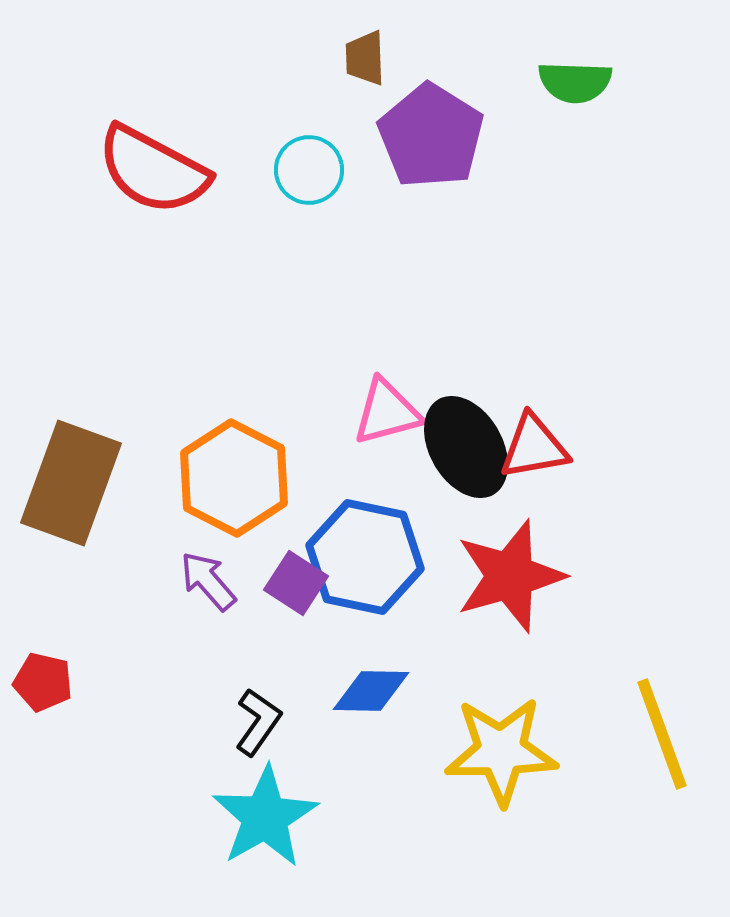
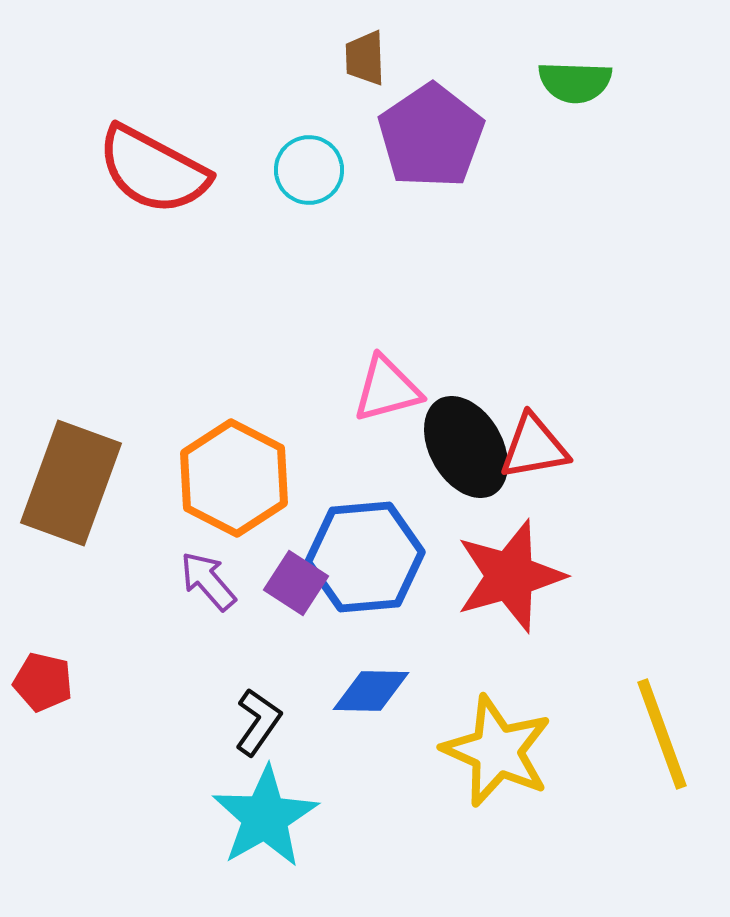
purple pentagon: rotated 6 degrees clockwise
pink triangle: moved 23 px up
blue hexagon: rotated 17 degrees counterclockwise
yellow star: moved 4 px left; rotated 25 degrees clockwise
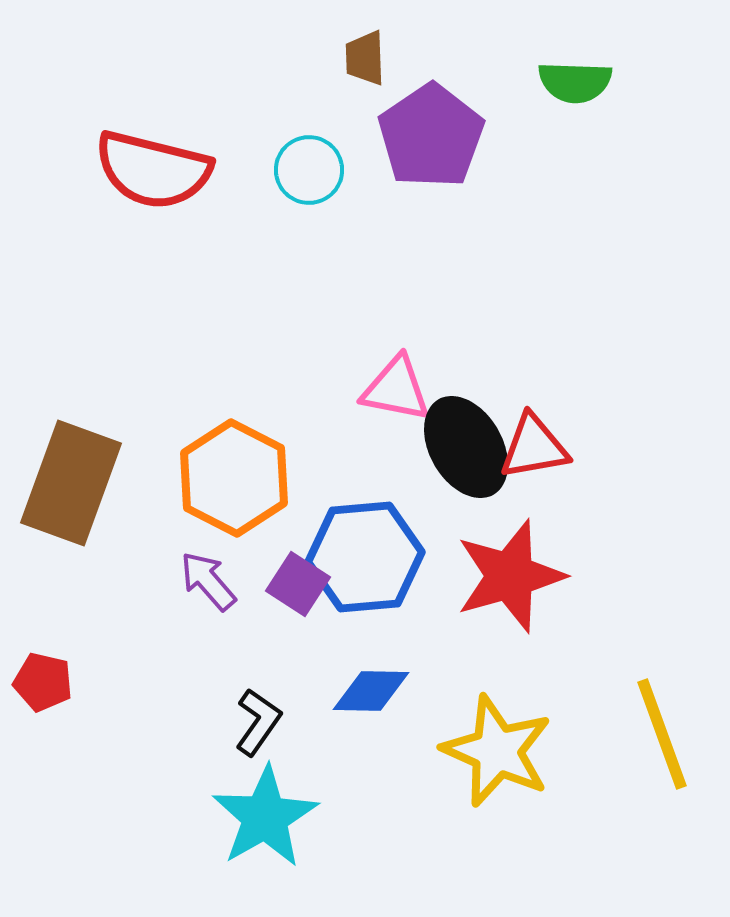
red semicircle: rotated 14 degrees counterclockwise
pink triangle: moved 9 px right; rotated 26 degrees clockwise
purple square: moved 2 px right, 1 px down
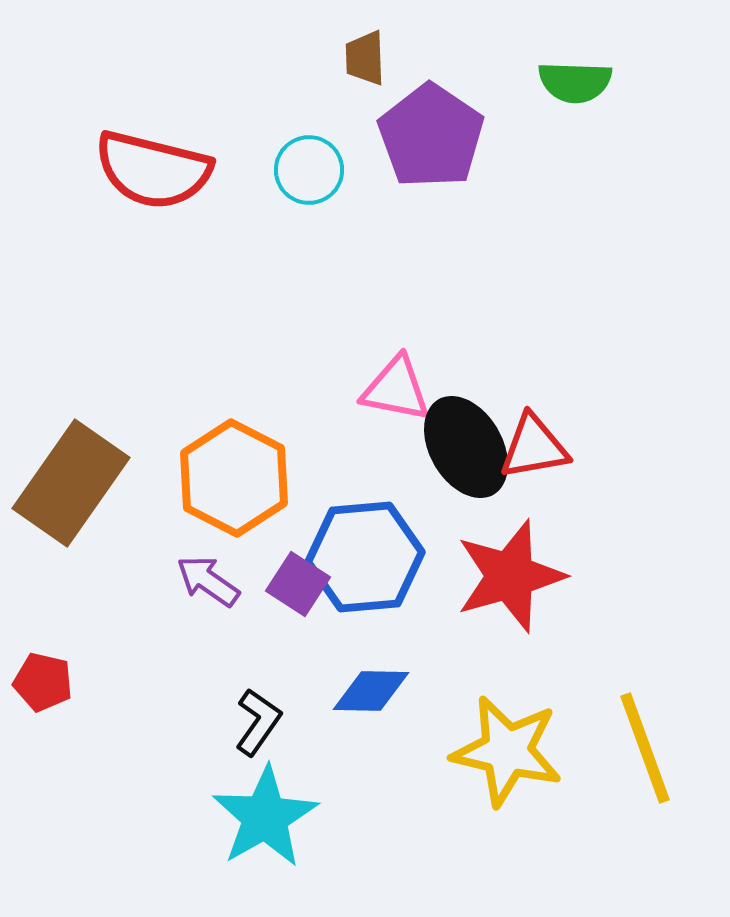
purple pentagon: rotated 4 degrees counterclockwise
brown rectangle: rotated 15 degrees clockwise
purple arrow: rotated 14 degrees counterclockwise
yellow line: moved 17 px left, 14 px down
yellow star: moved 10 px right; rotated 11 degrees counterclockwise
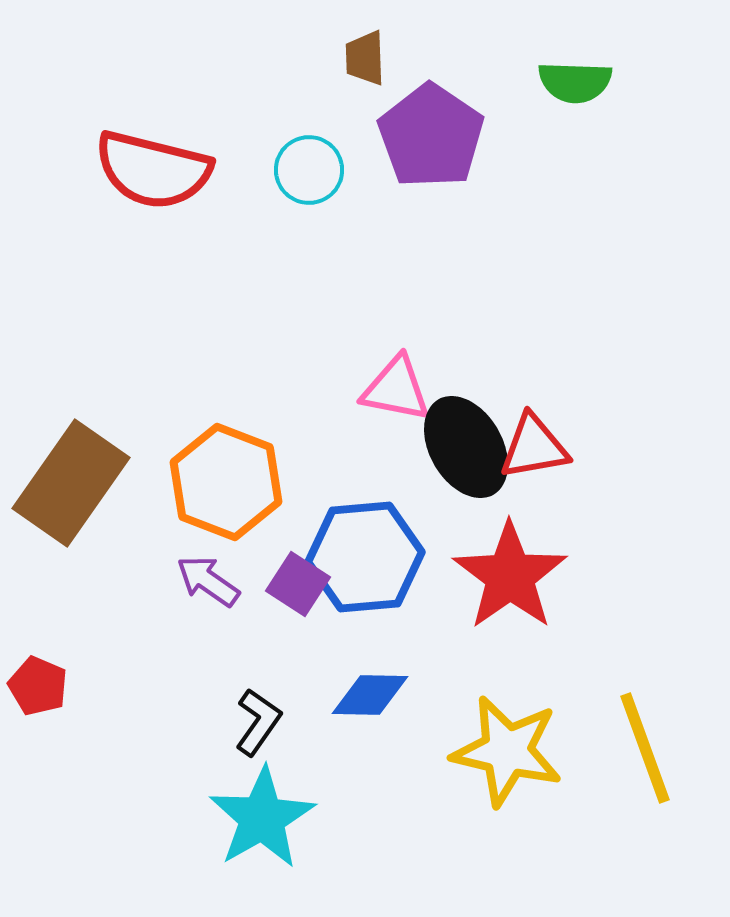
orange hexagon: moved 8 px left, 4 px down; rotated 6 degrees counterclockwise
red star: rotated 19 degrees counterclockwise
red pentagon: moved 5 px left, 4 px down; rotated 10 degrees clockwise
blue diamond: moved 1 px left, 4 px down
cyan star: moved 3 px left, 1 px down
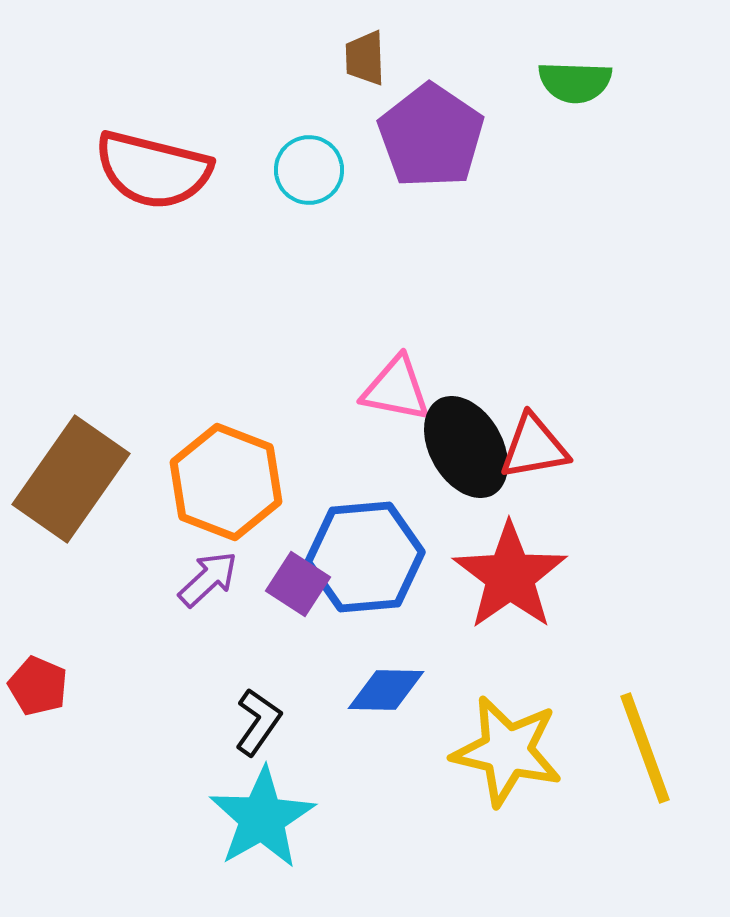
brown rectangle: moved 4 px up
purple arrow: moved 2 px up; rotated 102 degrees clockwise
blue diamond: moved 16 px right, 5 px up
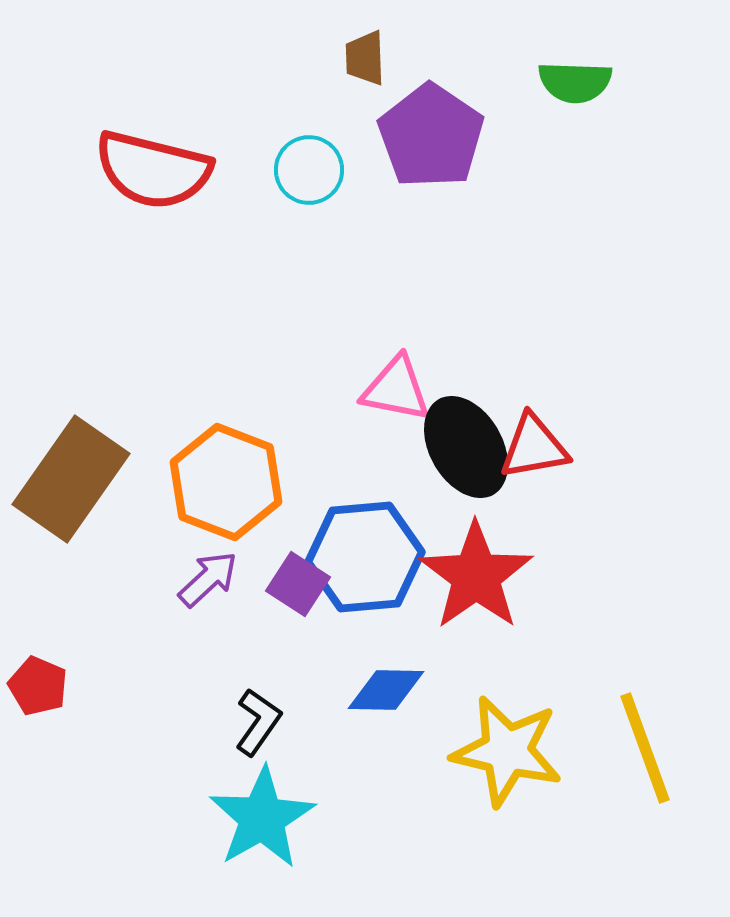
red star: moved 34 px left
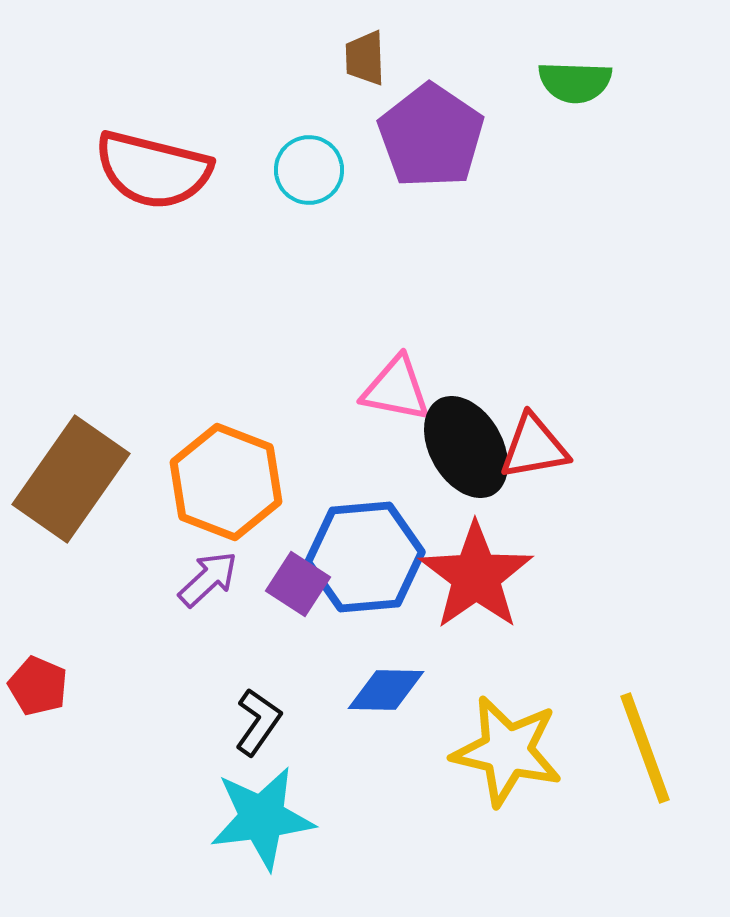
cyan star: rotated 23 degrees clockwise
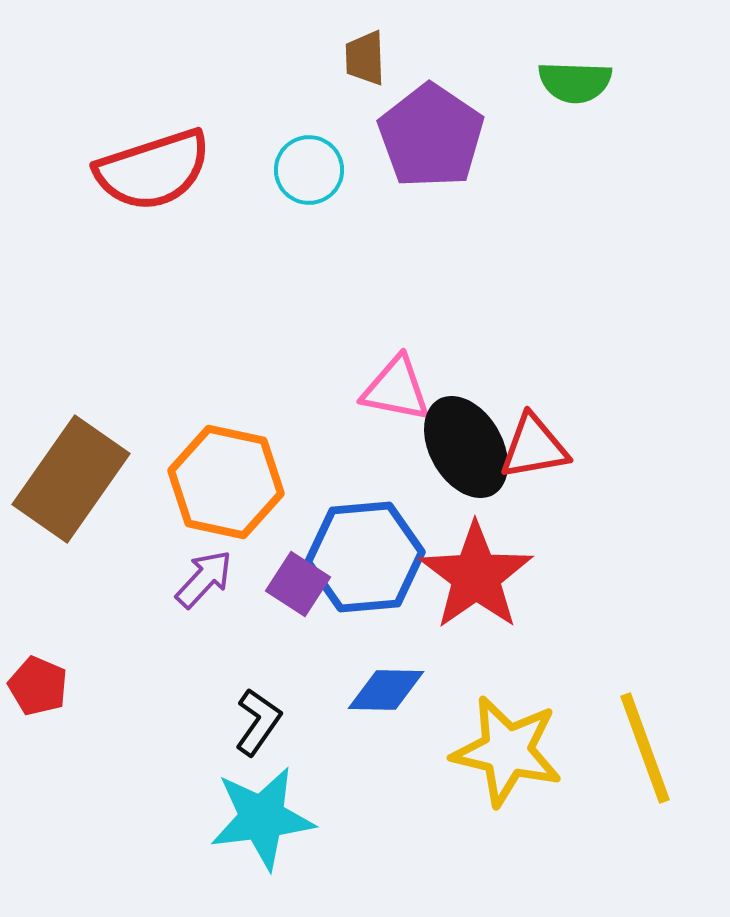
red semicircle: rotated 32 degrees counterclockwise
orange hexagon: rotated 9 degrees counterclockwise
purple arrow: moved 4 px left; rotated 4 degrees counterclockwise
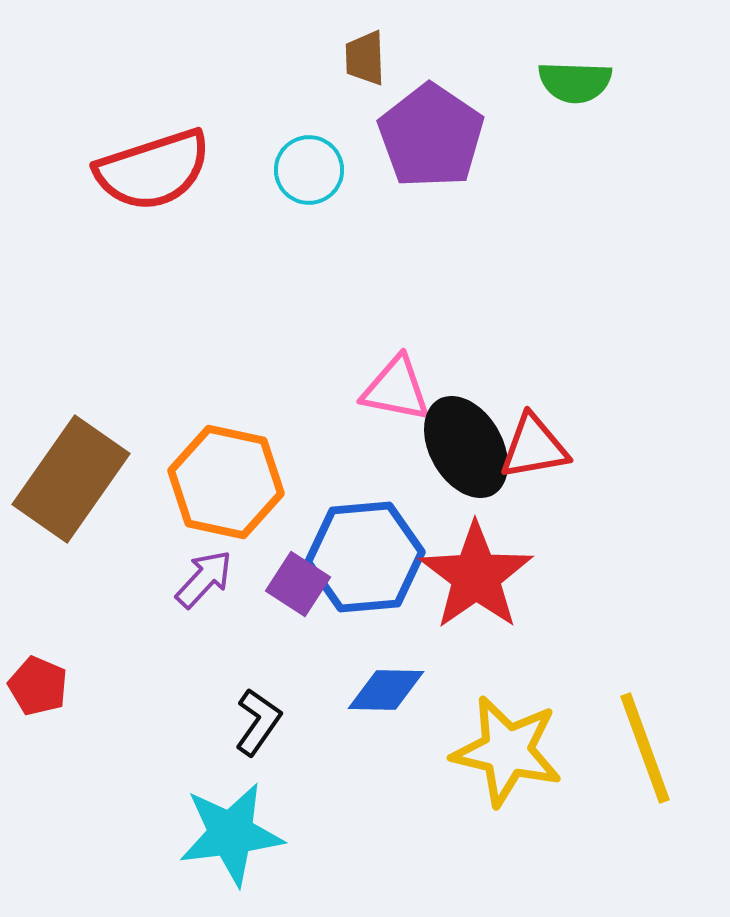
cyan star: moved 31 px left, 16 px down
